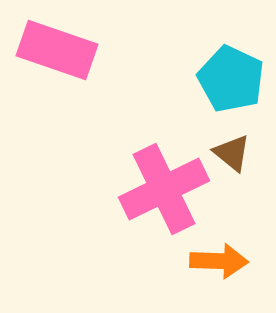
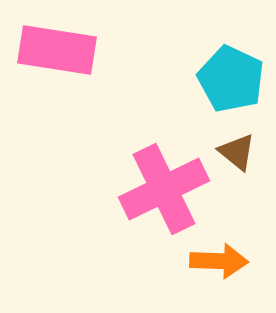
pink rectangle: rotated 10 degrees counterclockwise
brown triangle: moved 5 px right, 1 px up
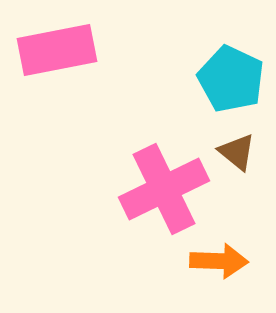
pink rectangle: rotated 20 degrees counterclockwise
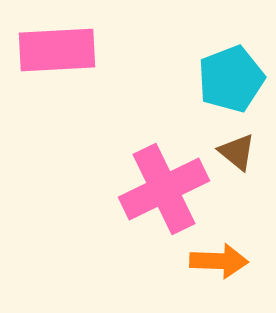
pink rectangle: rotated 8 degrees clockwise
cyan pentagon: rotated 26 degrees clockwise
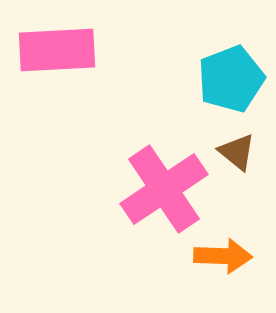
pink cross: rotated 8 degrees counterclockwise
orange arrow: moved 4 px right, 5 px up
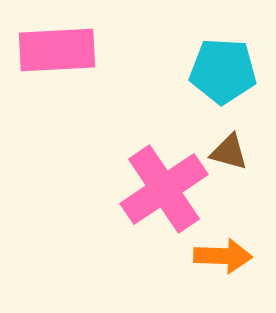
cyan pentagon: moved 8 px left, 8 px up; rotated 24 degrees clockwise
brown triangle: moved 8 px left; rotated 24 degrees counterclockwise
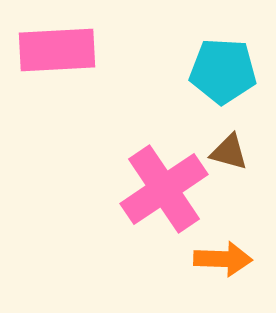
orange arrow: moved 3 px down
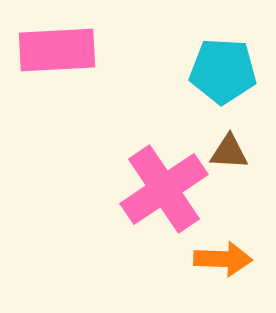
brown triangle: rotated 12 degrees counterclockwise
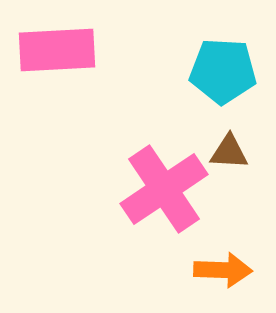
orange arrow: moved 11 px down
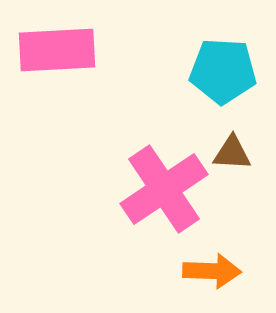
brown triangle: moved 3 px right, 1 px down
orange arrow: moved 11 px left, 1 px down
